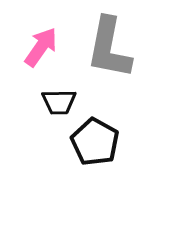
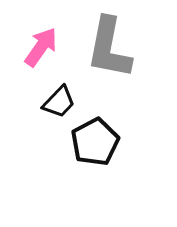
black trapezoid: rotated 45 degrees counterclockwise
black pentagon: rotated 15 degrees clockwise
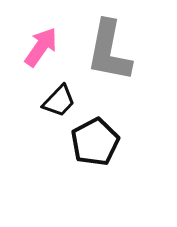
gray L-shape: moved 3 px down
black trapezoid: moved 1 px up
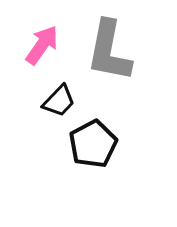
pink arrow: moved 1 px right, 2 px up
black pentagon: moved 2 px left, 2 px down
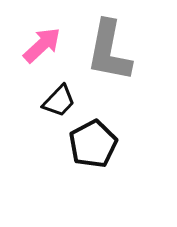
pink arrow: rotated 12 degrees clockwise
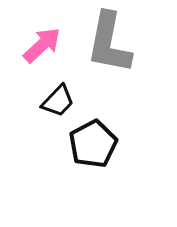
gray L-shape: moved 8 px up
black trapezoid: moved 1 px left
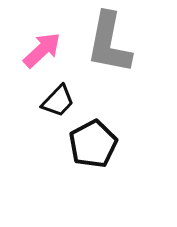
pink arrow: moved 5 px down
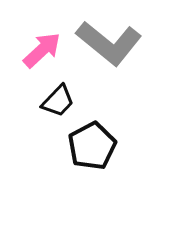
gray L-shape: rotated 62 degrees counterclockwise
black pentagon: moved 1 px left, 2 px down
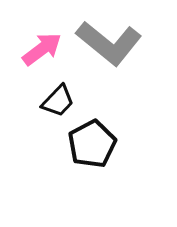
pink arrow: moved 1 px up; rotated 6 degrees clockwise
black pentagon: moved 2 px up
